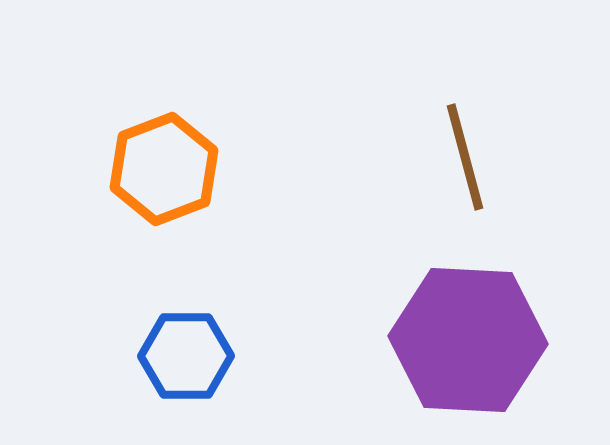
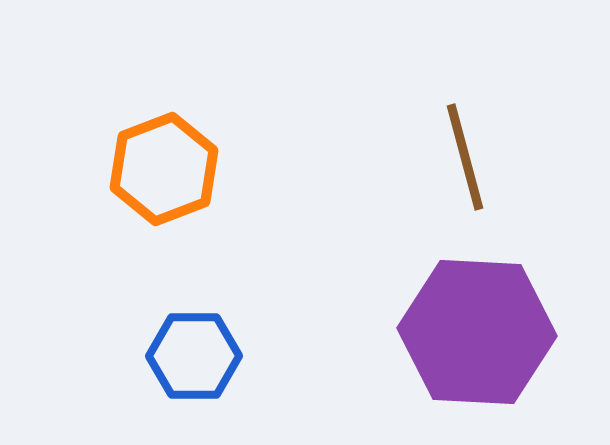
purple hexagon: moved 9 px right, 8 px up
blue hexagon: moved 8 px right
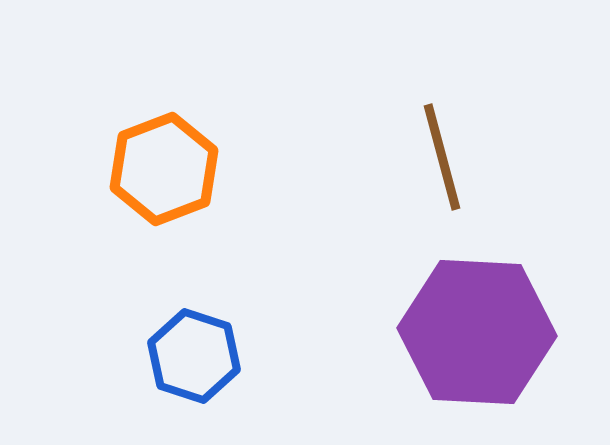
brown line: moved 23 px left
blue hexagon: rotated 18 degrees clockwise
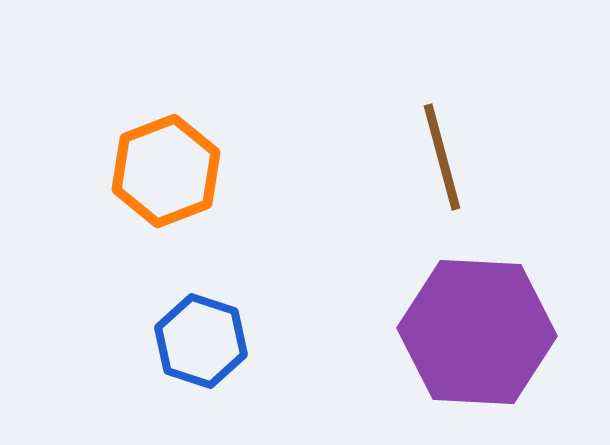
orange hexagon: moved 2 px right, 2 px down
blue hexagon: moved 7 px right, 15 px up
